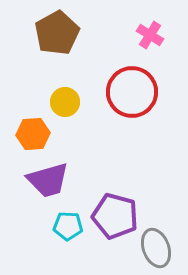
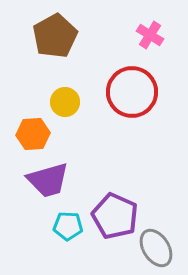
brown pentagon: moved 2 px left, 3 px down
purple pentagon: rotated 9 degrees clockwise
gray ellipse: rotated 12 degrees counterclockwise
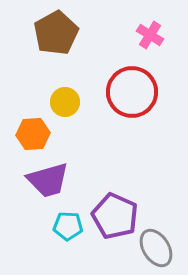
brown pentagon: moved 1 px right, 3 px up
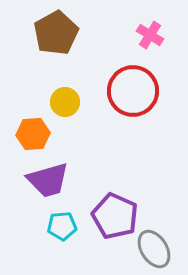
red circle: moved 1 px right, 1 px up
cyan pentagon: moved 6 px left; rotated 8 degrees counterclockwise
gray ellipse: moved 2 px left, 1 px down
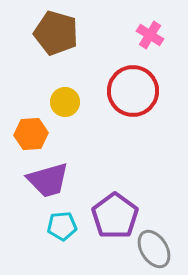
brown pentagon: rotated 27 degrees counterclockwise
orange hexagon: moved 2 px left
purple pentagon: rotated 12 degrees clockwise
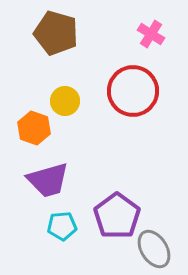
pink cross: moved 1 px right, 1 px up
yellow circle: moved 1 px up
orange hexagon: moved 3 px right, 6 px up; rotated 24 degrees clockwise
purple pentagon: moved 2 px right
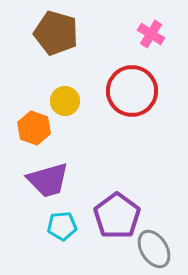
red circle: moved 1 px left
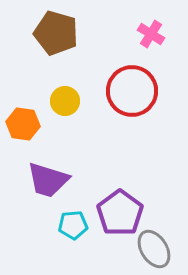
orange hexagon: moved 11 px left, 4 px up; rotated 12 degrees counterclockwise
purple trapezoid: rotated 33 degrees clockwise
purple pentagon: moved 3 px right, 3 px up
cyan pentagon: moved 11 px right, 1 px up
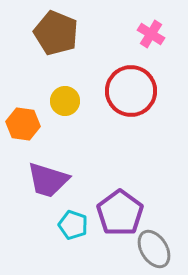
brown pentagon: rotated 6 degrees clockwise
red circle: moved 1 px left
cyan pentagon: rotated 24 degrees clockwise
